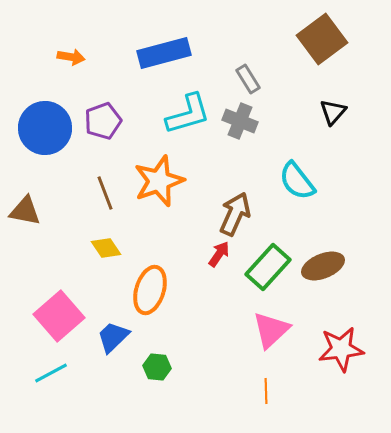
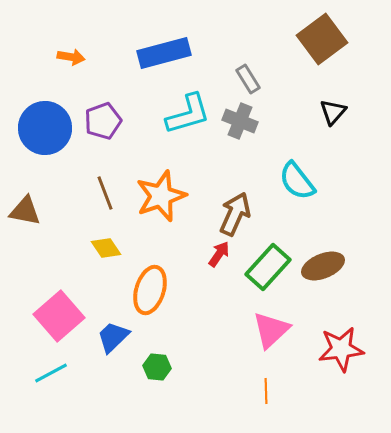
orange star: moved 2 px right, 15 px down
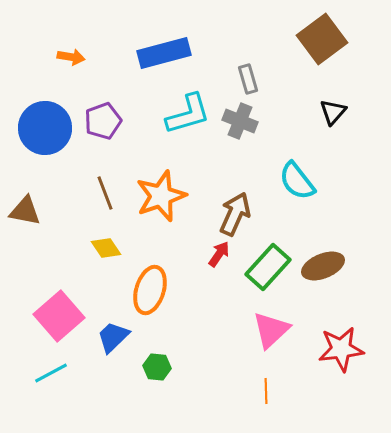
gray rectangle: rotated 16 degrees clockwise
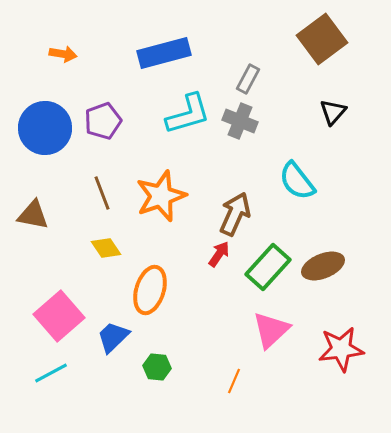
orange arrow: moved 8 px left, 3 px up
gray rectangle: rotated 44 degrees clockwise
brown line: moved 3 px left
brown triangle: moved 8 px right, 4 px down
orange line: moved 32 px left, 10 px up; rotated 25 degrees clockwise
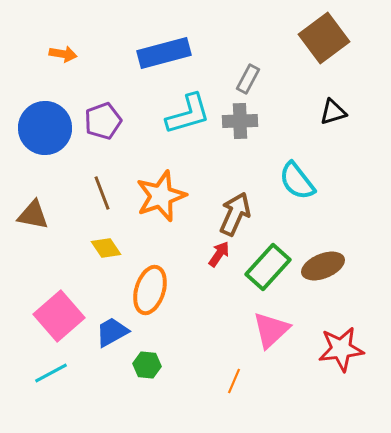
brown square: moved 2 px right, 1 px up
black triangle: rotated 32 degrees clockwise
gray cross: rotated 24 degrees counterclockwise
blue trapezoid: moved 1 px left, 5 px up; rotated 15 degrees clockwise
green hexagon: moved 10 px left, 2 px up
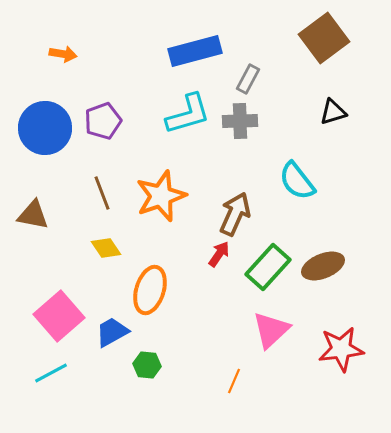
blue rectangle: moved 31 px right, 2 px up
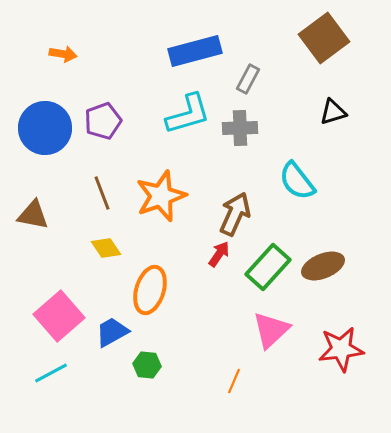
gray cross: moved 7 px down
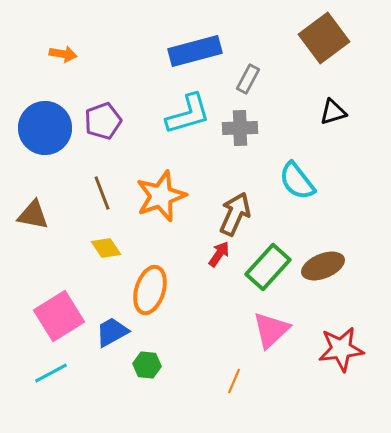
pink square: rotated 9 degrees clockwise
